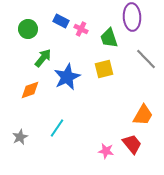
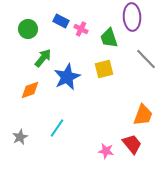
orange trapezoid: rotated 10 degrees counterclockwise
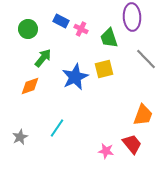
blue star: moved 8 px right
orange diamond: moved 4 px up
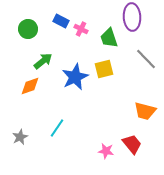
green arrow: moved 3 px down; rotated 12 degrees clockwise
orange trapezoid: moved 2 px right, 4 px up; rotated 85 degrees clockwise
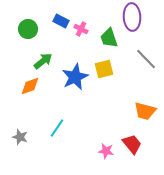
gray star: rotated 28 degrees counterclockwise
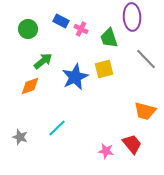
cyan line: rotated 12 degrees clockwise
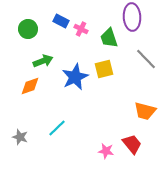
green arrow: rotated 18 degrees clockwise
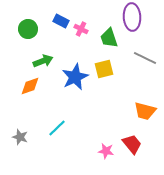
gray line: moved 1 px left, 1 px up; rotated 20 degrees counterclockwise
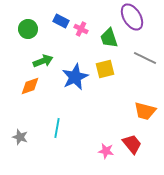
purple ellipse: rotated 28 degrees counterclockwise
yellow square: moved 1 px right
cyan line: rotated 36 degrees counterclockwise
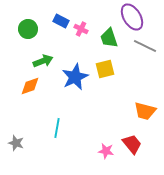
gray line: moved 12 px up
gray star: moved 4 px left, 6 px down
